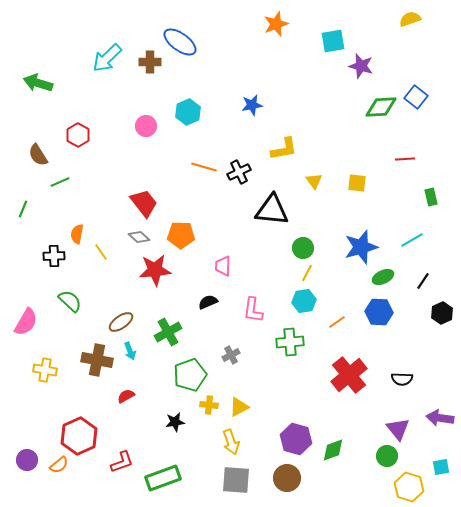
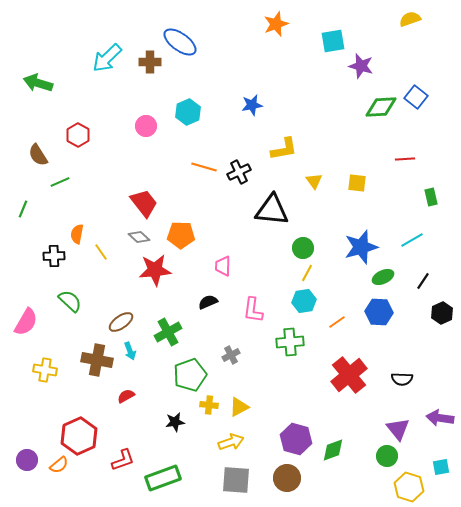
yellow arrow at (231, 442): rotated 90 degrees counterclockwise
red L-shape at (122, 462): moved 1 px right, 2 px up
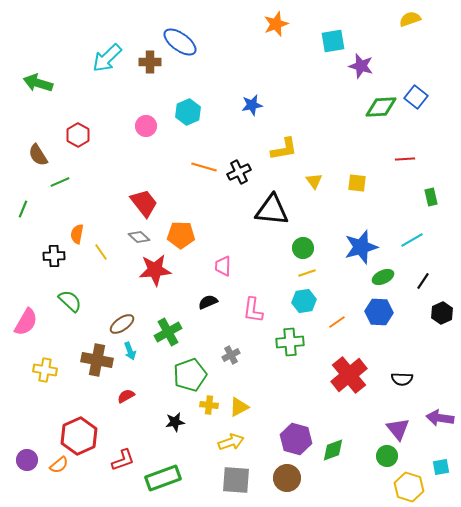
yellow line at (307, 273): rotated 42 degrees clockwise
brown ellipse at (121, 322): moved 1 px right, 2 px down
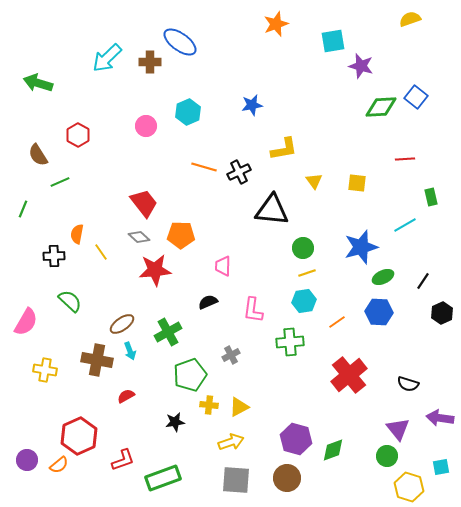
cyan line at (412, 240): moved 7 px left, 15 px up
black semicircle at (402, 379): moved 6 px right, 5 px down; rotated 15 degrees clockwise
